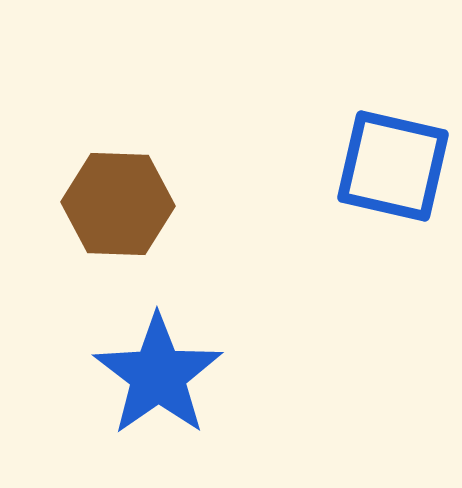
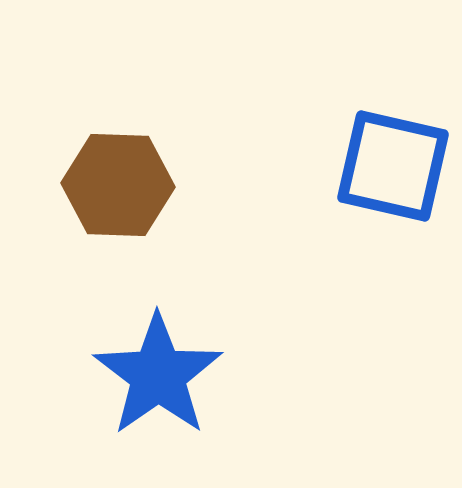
brown hexagon: moved 19 px up
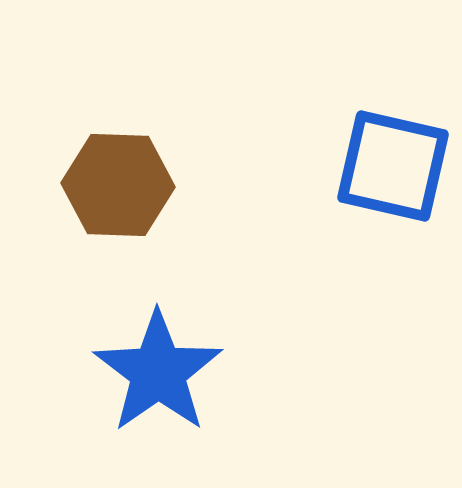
blue star: moved 3 px up
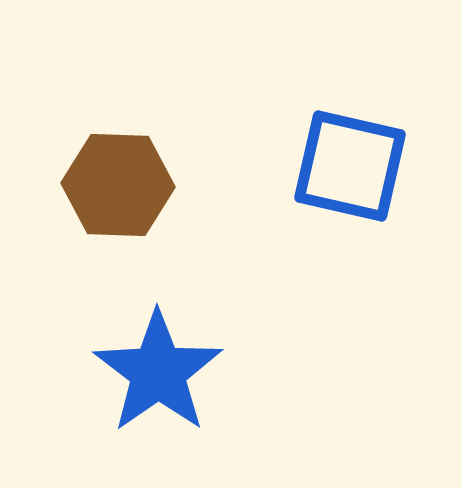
blue square: moved 43 px left
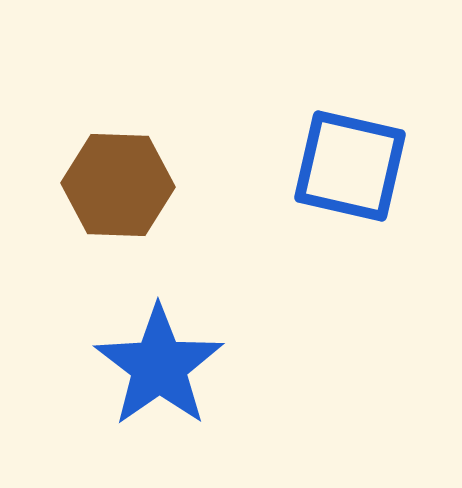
blue star: moved 1 px right, 6 px up
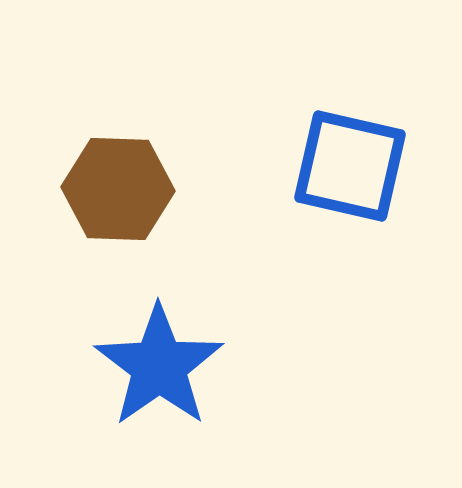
brown hexagon: moved 4 px down
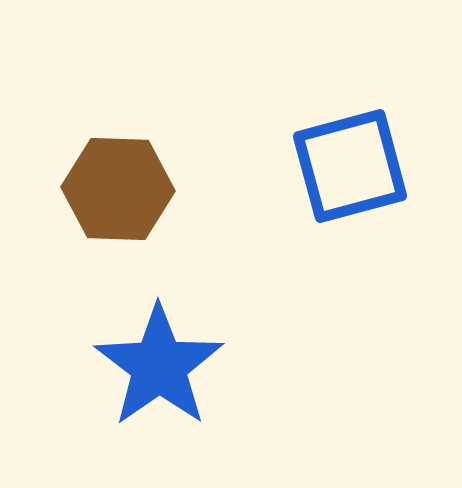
blue square: rotated 28 degrees counterclockwise
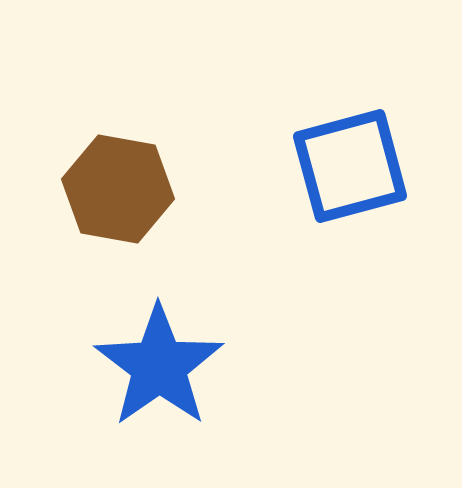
brown hexagon: rotated 8 degrees clockwise
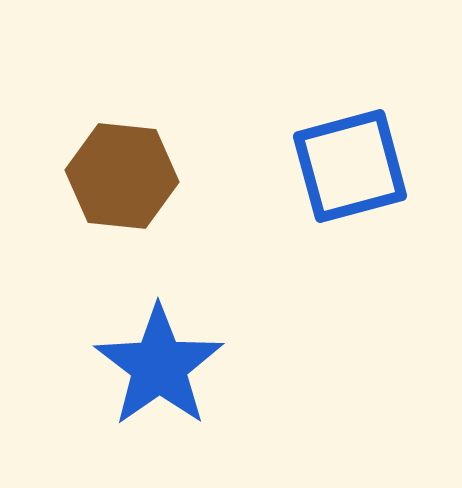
brown hexagon: moved 4 px right, 13 px up; rotated 4 degrees counterclockwise
